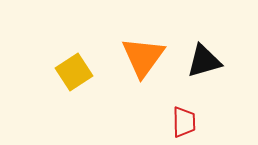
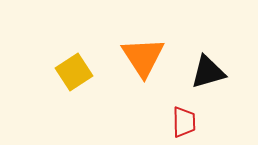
orange triangle: rotated 9 degrees counterclockwise
black triangle: moved 4 px right, 11 px down
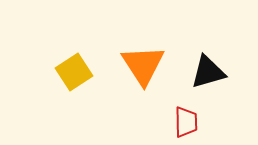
orange triangle: moved 8 px down
red trapezoid: moved 2 px right
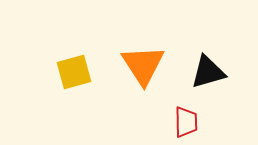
yellow square: rotated 18 degrees clockwise
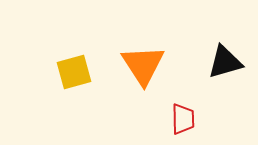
black triangle: moved 17 px right, 10 px up
red trapezoid: moved 3 px left, 3 px up
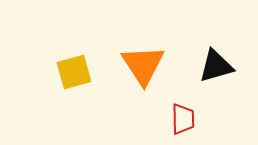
black triangle: moved 9 px left, 4 px down
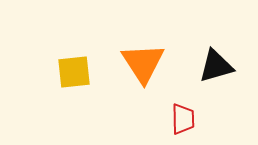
orange triangle: moved 2 px up
yellow square: rotated 9 degrees clockwise
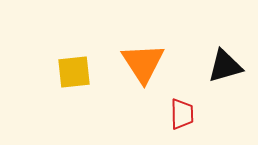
black triangle: moved 9 px right
red trapezoid: moved 1 px left, 5 px up
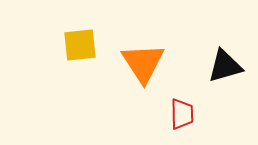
yellow square: moved 6 px right, 27 px up
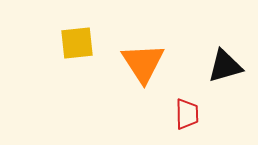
yellow square: moved 3 px left, 2 px up
red trapezoid: moved 5 px right
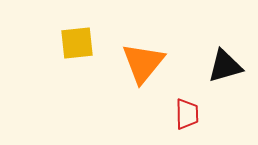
orange triangle: rotated 12 degrees clockwise
